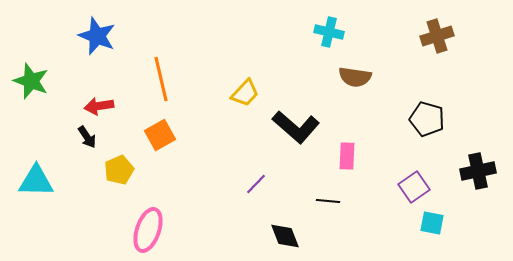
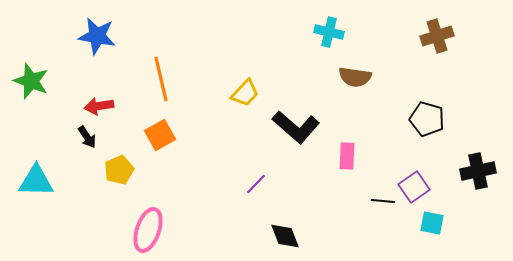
blue star: rotated 12 degrees counterclockwise
black line: moved 55 px right
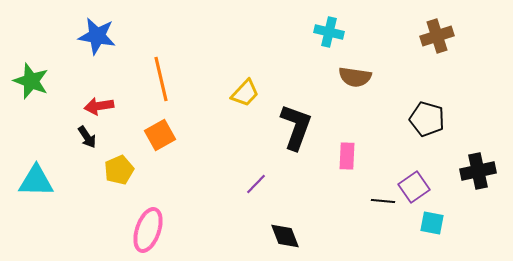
black L-shape: rotated 111 degrees counterclockwise
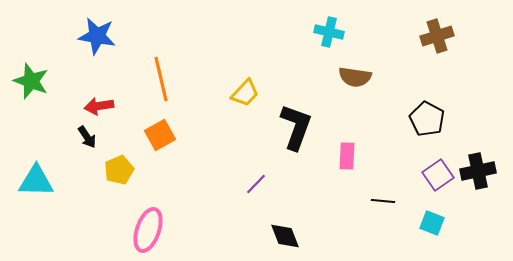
black pentagon: rotated 12 degrees clockwise
purple square: moved 24 px right, 12 px up
cyan square: rotated 10 degrees clockwise
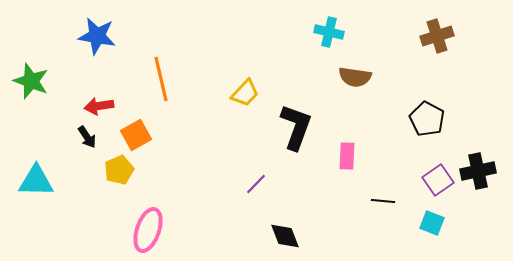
orange square: moved 24 px left
purple square: moved 5 px down
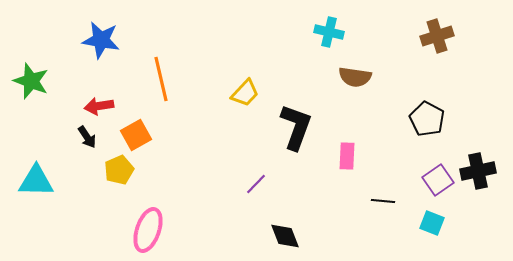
blue star: moved 4 px right, 4 px down
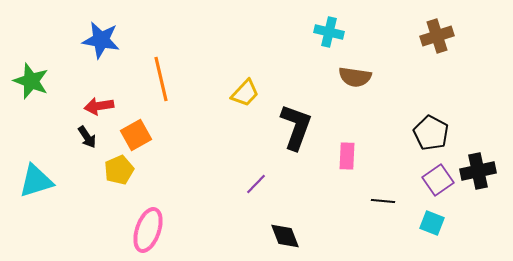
black pentagon: moved 4 px right, 14 px down
cyan triangle: rotated 18 degrees counterclockwise
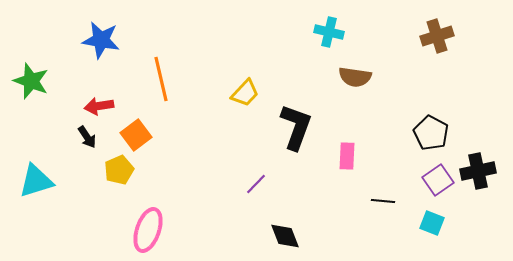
orange square: rotated 8 degrees counterclockwise
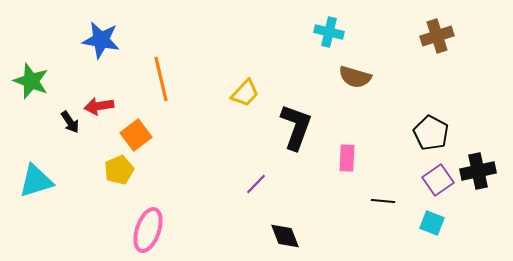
brown semicircle: rotated 8 degrees clockwise
black arrow: moved 17 px left, 15 px up
pink rectangle: moved 2 px down
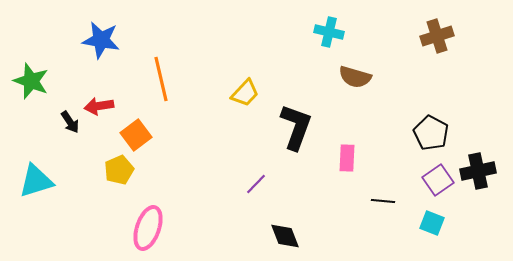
pink ellipse: moved 2 px up
